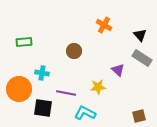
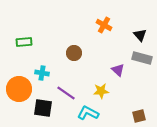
brown circle: moved 2 px down
gray rectangle: rotated 18 degrees counterclockwise
yellow star: moved 3 px right, 4 px down
purple line: rotated 24 degrees clockwise
cyan L-shape: moved 3 px right
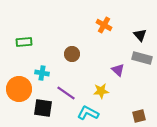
brown circle: moved 2 px left, 1 px down
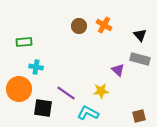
brown circle: moved 7 px right, 28 px up
gray rectangle: moved 2 px left, 1 px down
cyan cross: moved 6 px left, 6 px up
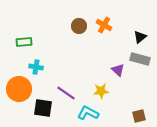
black triangle: moved 2 px down; rotated 32 degrees clockwise
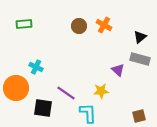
green rectangle: moved 18 px up
cyan cross: rotated 16 degrees clockwise
orange circle: moved 3 px left, 1 px up
cyan L-shape: rotated 60 degrees clockwise
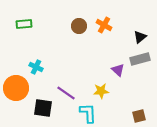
gray rectangle: rotated 30 degrees counterclockwise
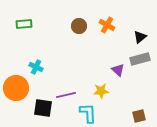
orange cross: moved 3 px right
purple line: moved 2 px down; rotated 48 degrees counterclockwise
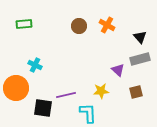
black triangle: rotated 32 degrees counterclockwise
cyan cross: moved 1 px left, 2 px up
brown square: moved 3 px left, 24 px up
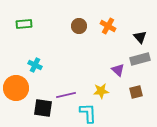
orange cross: moved 1 px right, 1 px down
